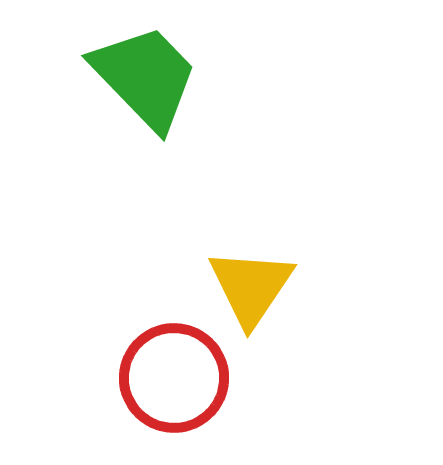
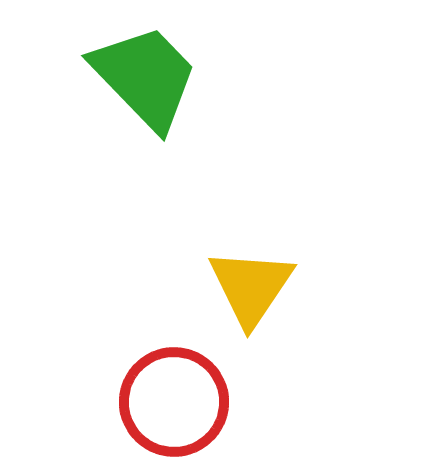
red circle: moved 24 px down
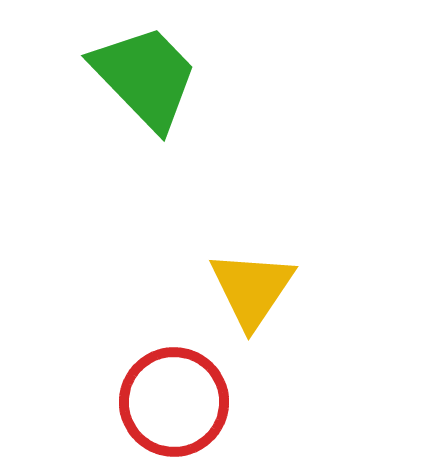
yellow triangle: moved 1 px right, 2 px down
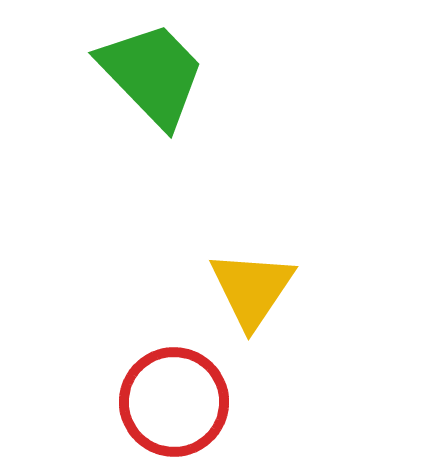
green trapezoid: moved 7 px right, 3 px up
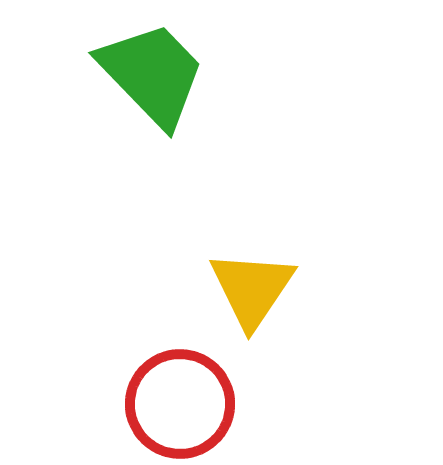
red circle: moved 6 px right, 2 px down
